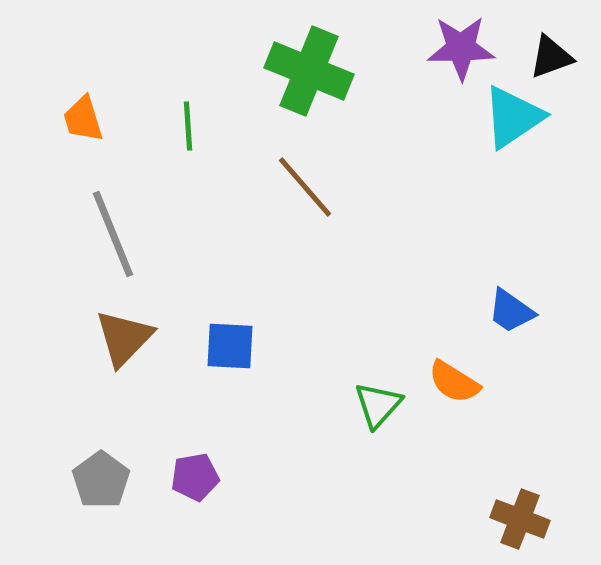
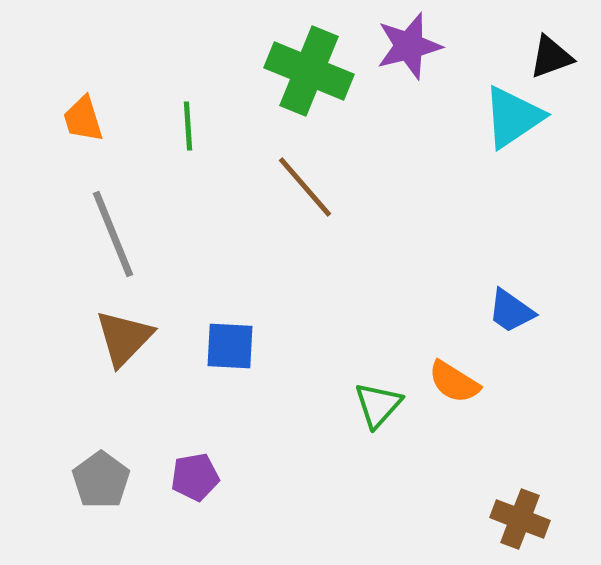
purple star: moved 52 px left, 2 px up; rotated 14 degrees counterclockwise
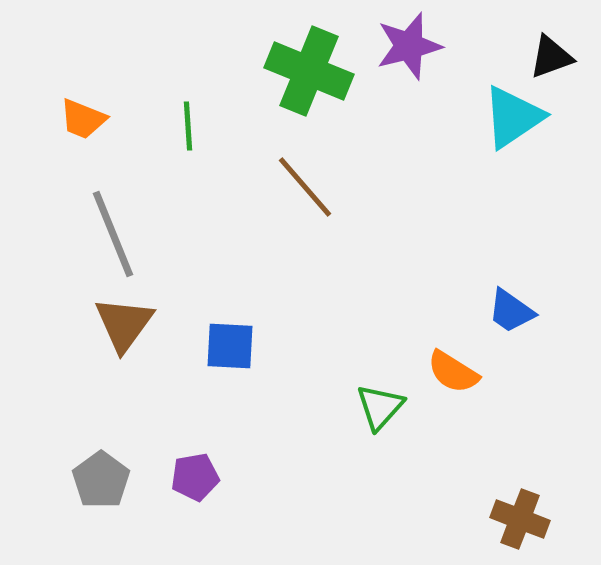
orange trapezoid: rotated 51 degrees counterclockwise
brown triangle: moved 14 px up; rotated 8 degrees counterclockwise
orange semicircle: moved 1 px left, 10 px up
green triangle: moved 2 px right, 2 px down
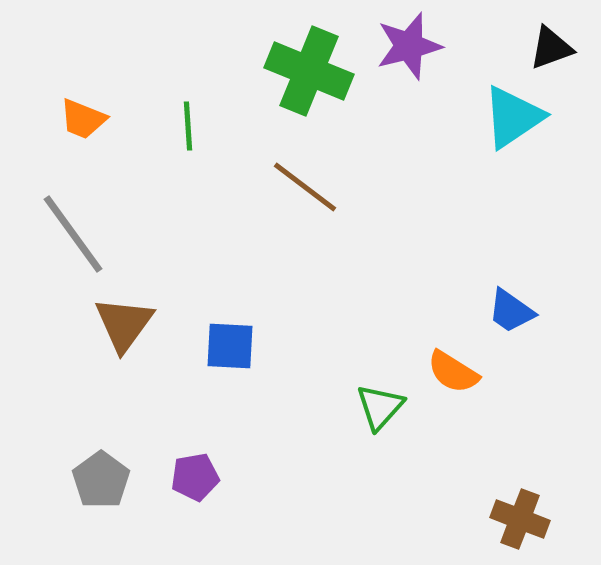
black triangle: moved 9 px up
brown line: rotated 12 degrees counterclockwise
gray line: moved 40 px left; rotated 14 degrees counterclockwise
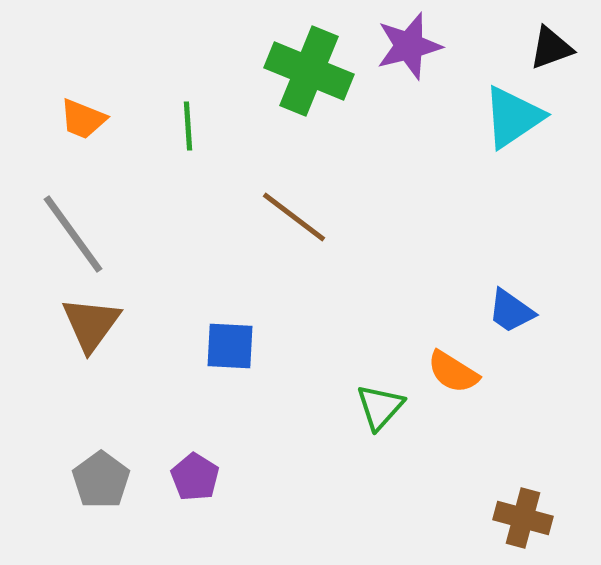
brown line: moved 11 px left, 30 px down
brown triangle: moved 33 px left
purple pentagon: rotated 30 degrees counterclockwise
brown cross: moved 3 px right, 1 px up; rotated 6 degrees counterclockwise
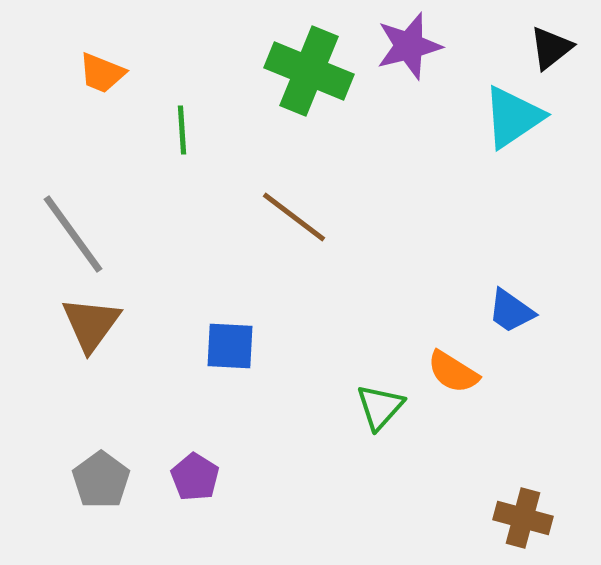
black triangle: rotated 18 degrees counterclockwise
orange trapezoid: moved 19 px right, 46 px up
green line: moved 6 px left, 4 px down
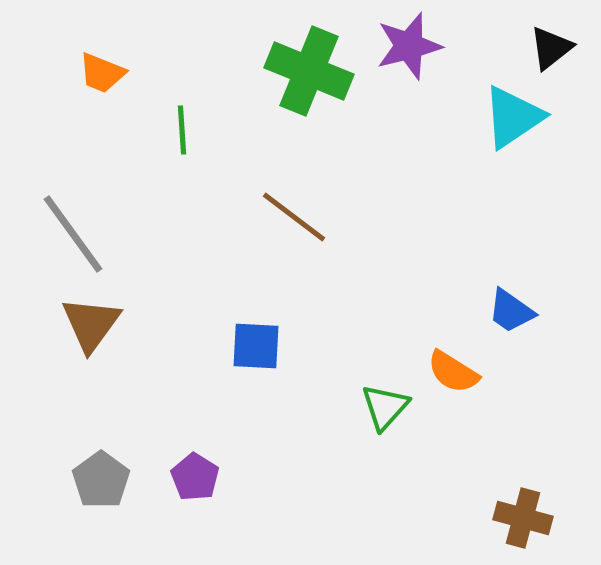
blue square: moved 26 px right
green triangle: moved 5 px right
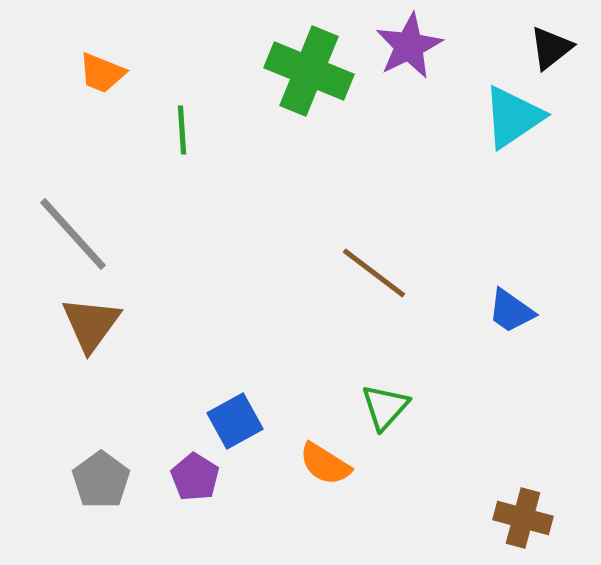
purple star: rotated 12 degrees counterclockwise
brown line: moved 80 px right, 56 px down
gray line: rotated 6 degrees counterclockwise
blue square: moved 21 px left, 75 px down; rotated 32 degrees counterclockwise
orange semicircle: moved 128 px left, 92 px down
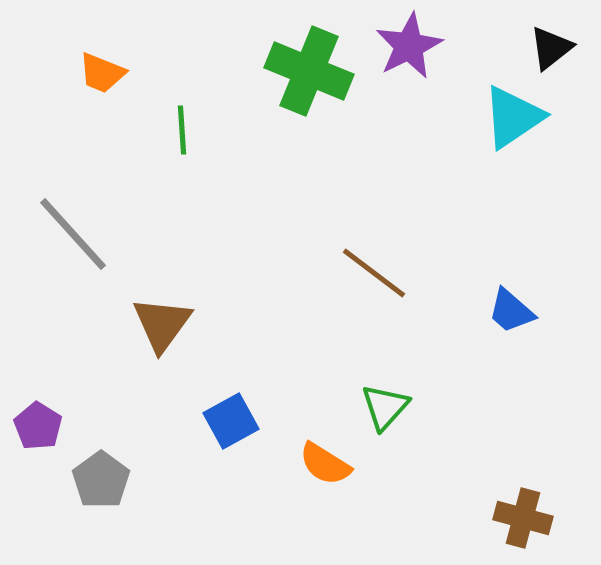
blue trapezoid: rotated 6 degrees clockwise
brown triangle: moved 71 px right
blue square: moved 4 px left
purple pentagon: moved 157 px left, 51 px up
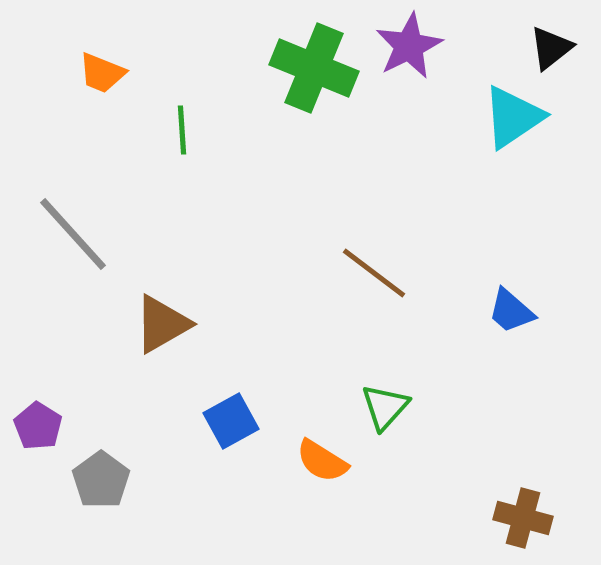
green cross: moved 5 px right, 3 px up
brown triangle: rotated 24 degrees clockwise
orange semicircle: moved 3 px left, 3 px up
